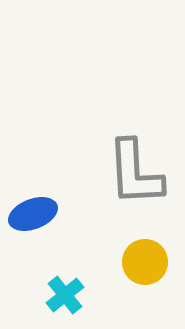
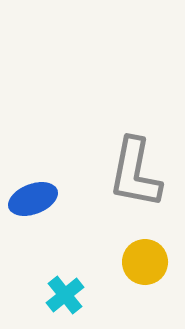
gray L-shape: rotated 14 degrees clockwise
blue ellipse: moved 15 px up
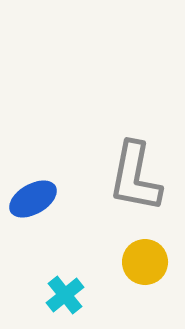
gray L-shape: moved 4 px down
blue ellipse: rotated 9 degrees counterclockwise
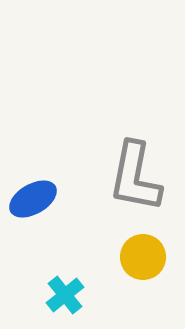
yellow circle: moved 2 px left, 5 px up
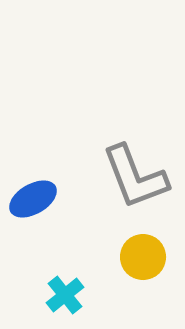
gray L-shape: rotated 32 degrees counterclockwise
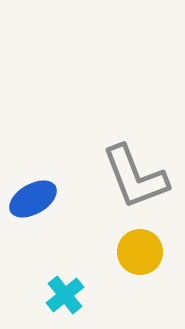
yellow circle: moved 3 px left, 5 px up
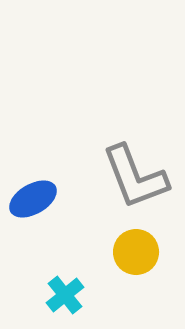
yellow circle: moved 4 px left
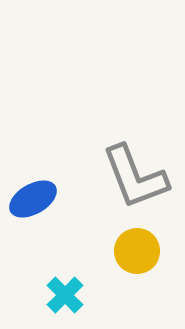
yellow circle: moved 1 px right, 1 px up
cyan cross: rotated 6 degrees counterclockwise
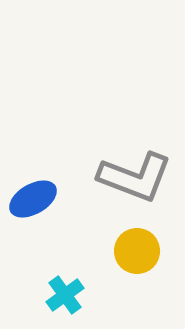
gray L-shape: rotated 48 degrees counterclockwise
cyan cross: rotated 9 degrees clockwise
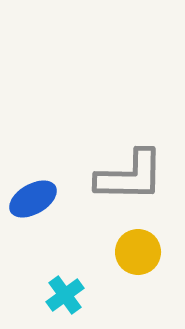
gray L-shape: moved 5 px left, 1 px up; rotated 20 degrees counterclockwise
yellow circle: moved 1 px right, 1 px down
